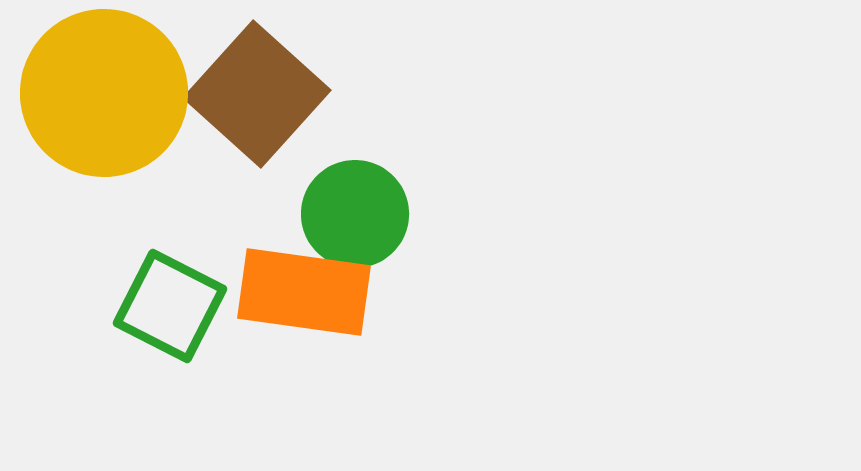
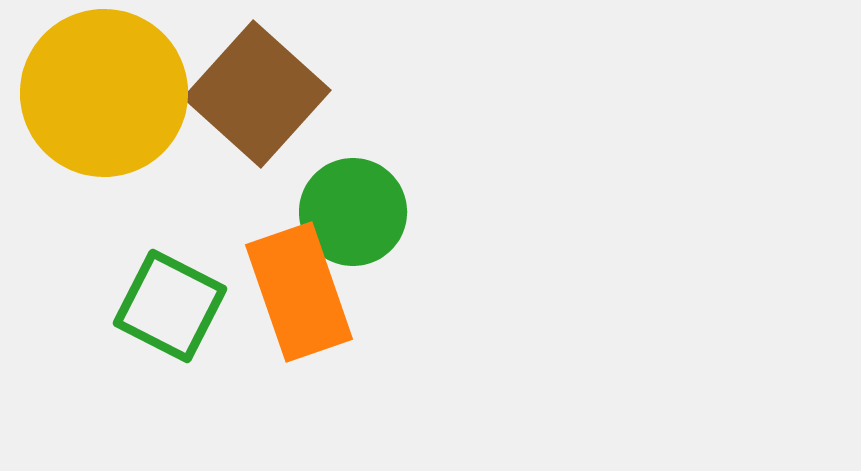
green circle: moved 2 px left, 2 px up
orange rectangle: moved 5 px left; rotated 63 degrees clockwise
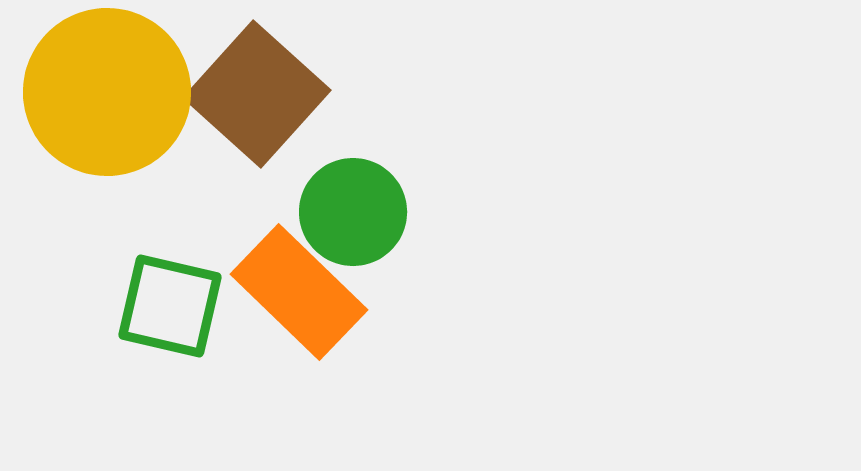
yellow circle: moved 3 px right, 1 px up
orange rectangle: rotated 27 degrees counterclockwise
green square: rotated 14 degrees counterclockwise
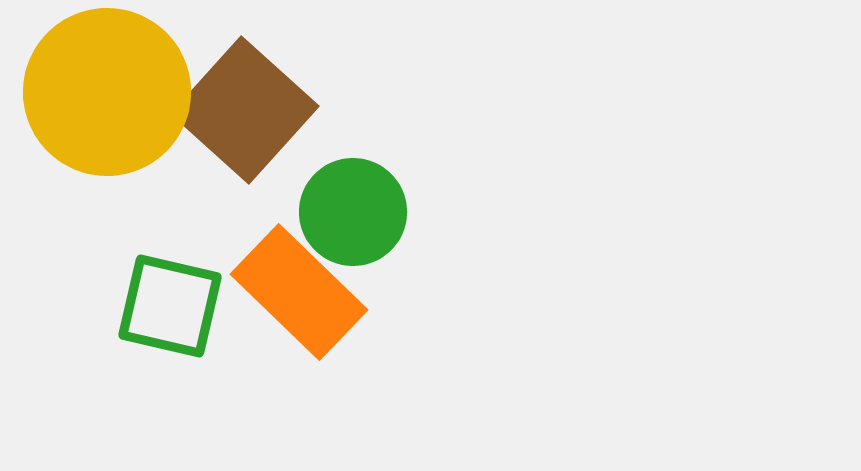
brown square: moved 12 px left, 16 px down
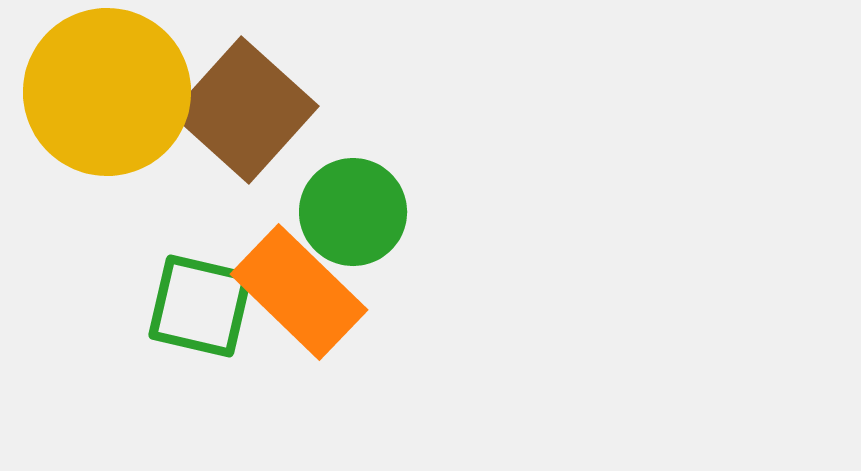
green square: moved 30 px right
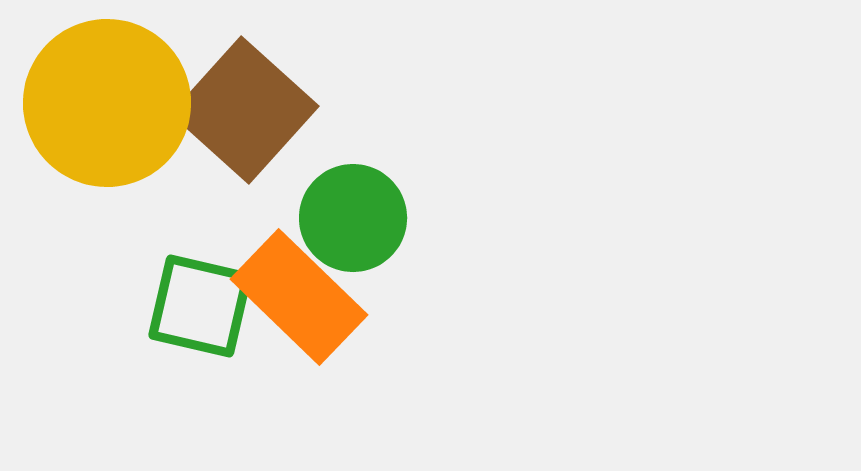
yellow circle: moved 11 px down
green circle: moved 6 px down
orange rectangle: moved 5 px down
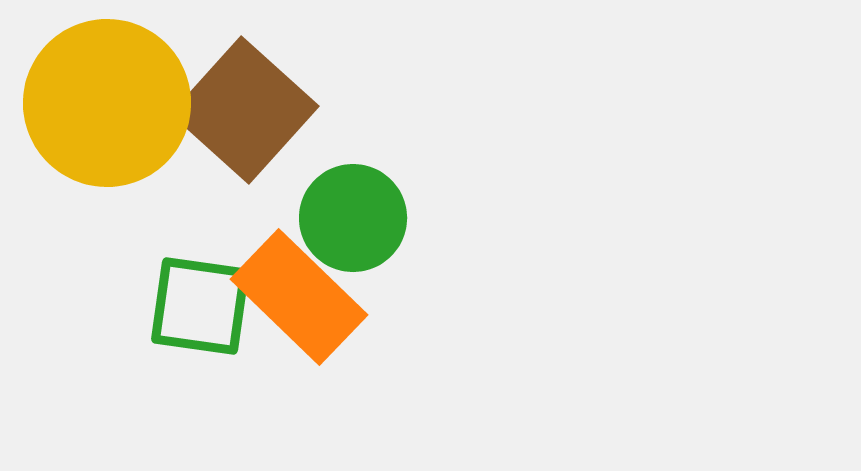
green square: rotated 5 degrees counterclockwise
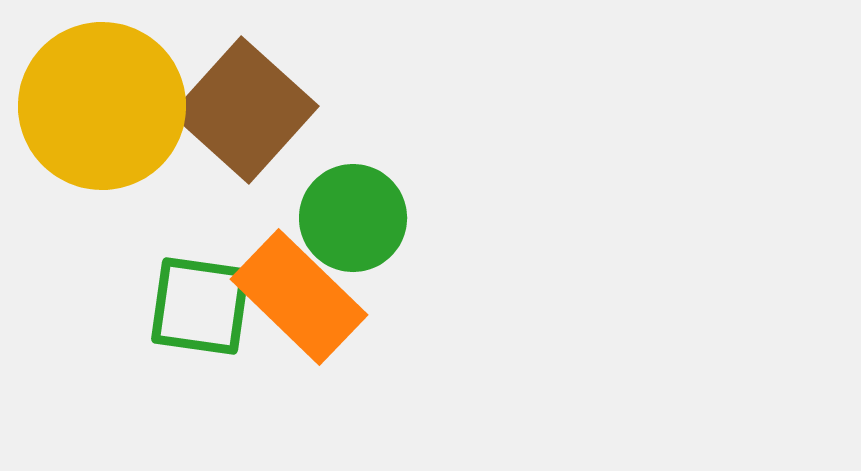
yellow circle: moved 5 px left, 3 px down
